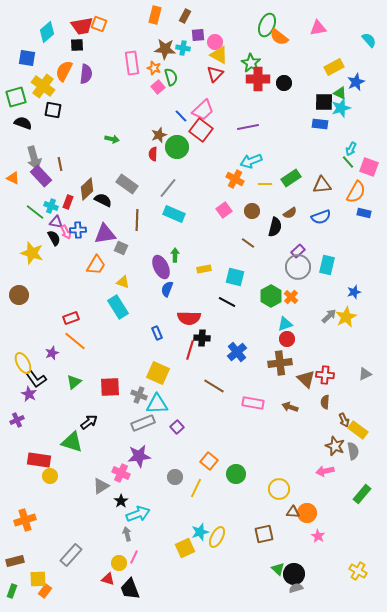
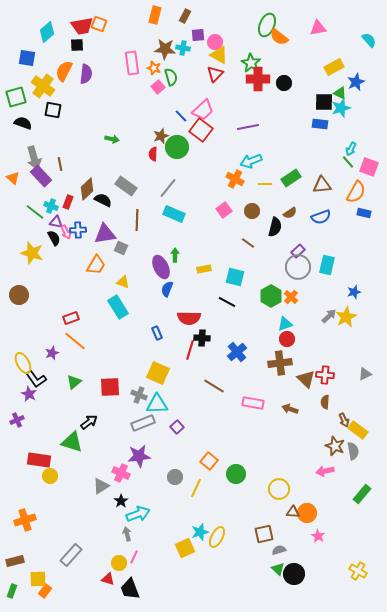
brown star at (159, 135): moved 2 px right, 1 px down
orange triangle at (13, 178): rotated 16 degrees clockwise
gray rectangle at (127, 184): moved 1 px left, 2 px down
brown arrow at (290, 407): moved 2 px down
gray semicircle at (296, 588): moved 17 px left, 38 px up
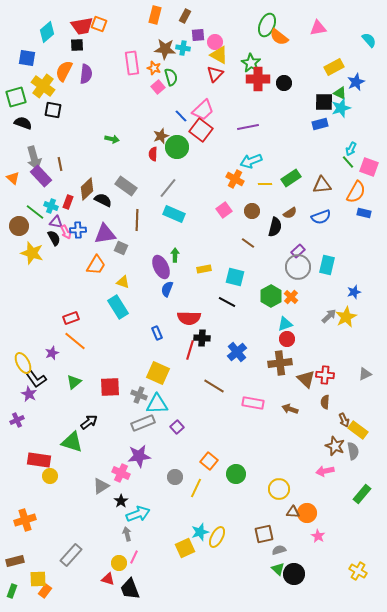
blue rectangle at (320, 124): rotated 21 degrees counterclockwise
brown circle at (19, 295): moved 69 px up
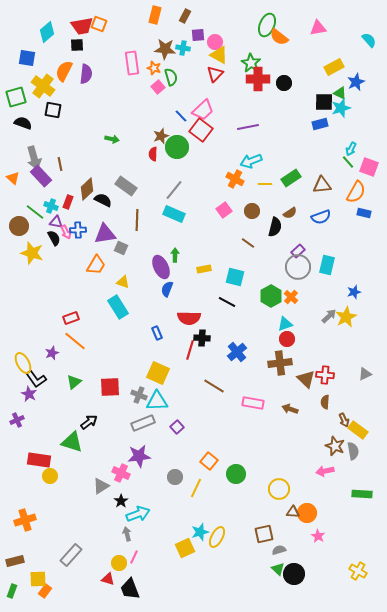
gray line at (168, 188): moved 6 px right, 2 px down
cyan triangle at (157, 404): moved 3 px up
green rectangle at (362, 494): rotated 54 degrees clockwise
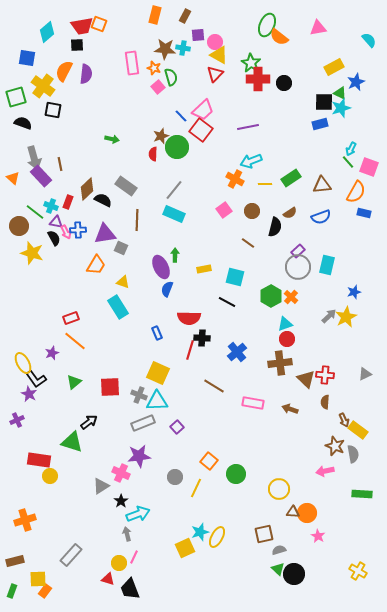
gray semicircle at (353, 451): moved 3 px down
